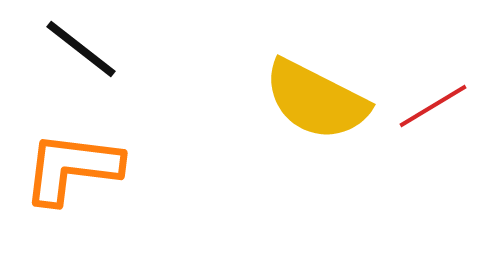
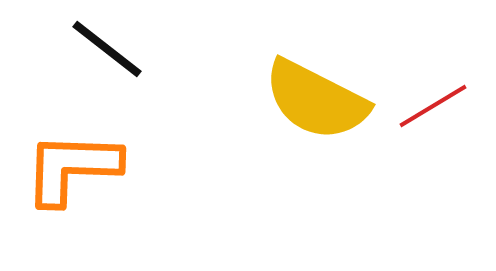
black line: moved 26 px right
orange L-shape: rotated 5 degrees counterclockwise
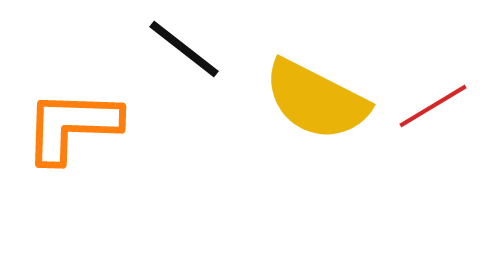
black line: moved 77 px right
orange L-shape: moved 42 px up
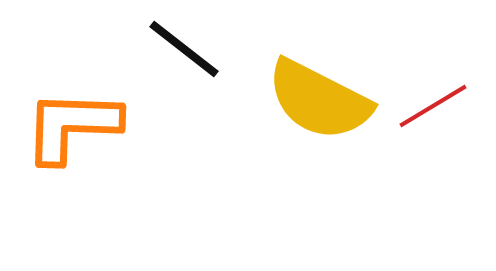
yellow semicircle: moved 3 px right
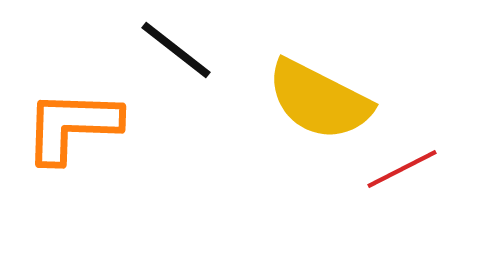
black line: moved 8 px left, 1 px down
red line: moved 31 px left, 63 px down; rotated 4 degrees clockwise
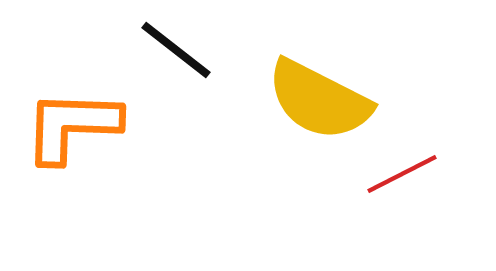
red line: moved 5 px down
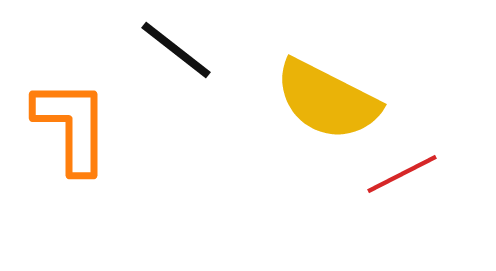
yellow semicircle: moved 8 px right
orange L-shape: rotated 88 degrees clockwise
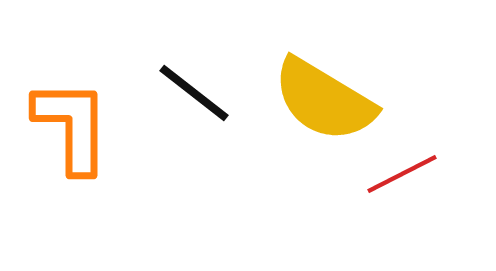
black line: moved 18 px right, 43 px down
yellow semicircle: moved 3 px left; rotated 4 degrees clockwise
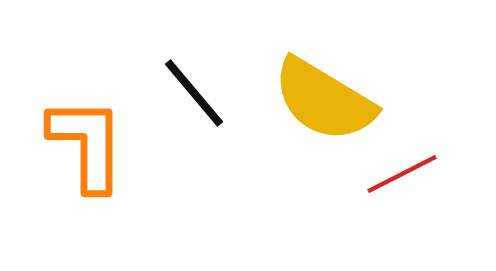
black line: rotated 12 degrees clockwise
orange L-shape: moved 15 px right, 18 px down
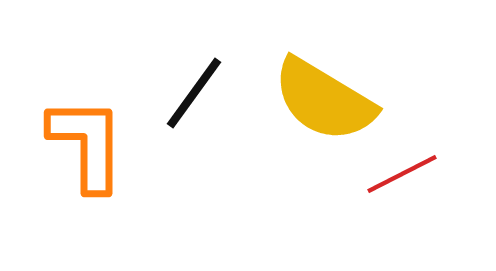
black line: rotated 76 degrees clockwise
